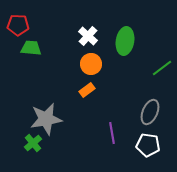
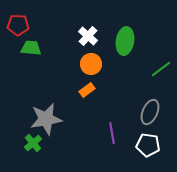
green line: moved 1 px left, 1 px down
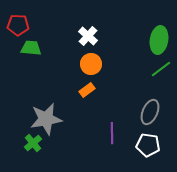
green ellipse: moved 34 px right, 1 px up
purple line: rotated 10 degrees clockwise
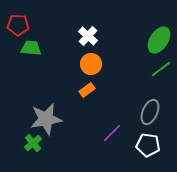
green ellipse: rotated 24 degrees clockwise
purple line: rotated 45 degrees clockwise
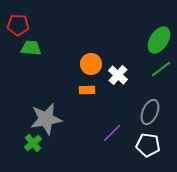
white cross: moved 30 px right, 39 px down
orange rectangle: rotated 35 degrees clockwise
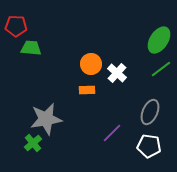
red pentagon: moved 2 px left, 1 px down
white cross: moved 1 px left, 2 px up
white pentagon: moved 1 px right, 1 px down
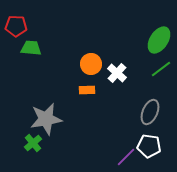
purple line: moved 14 px right, 24 px down
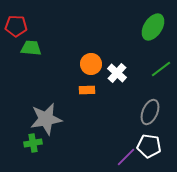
green ellipse: moved 6 px left, 13 px up
green cross: rotated 30 degrees clockwise
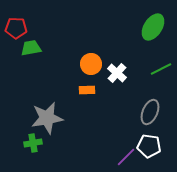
red pentagon: moved 2 px down
green trapezoid: rotated 15 degrees counterclockwise
green line: rotated 10 degrees clockwise
gray star: moved 1 px right, 1 px up
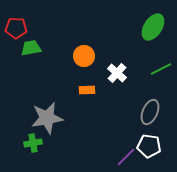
orange circle: moved 7 px left, 8 px up
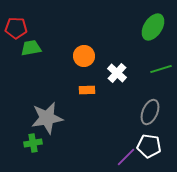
green line: rotated 10 degrees clockwise
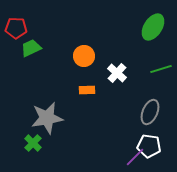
green trapezoid: rotated 15 degrees counterclockwise
green cross: rotated 36 degrees counterclockwise
purple line: moved 9 px right
